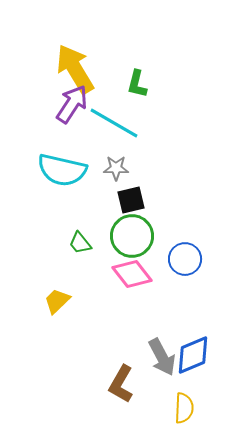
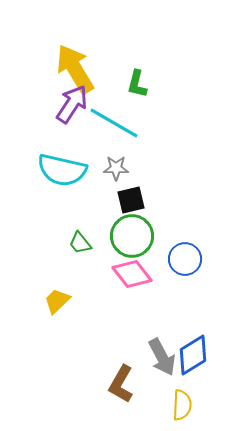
blue diamond: rotated 9 degrees counterclockwise
yellow semicircle: moved 2 px left, 3 px up
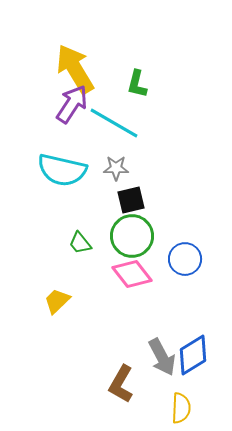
yellow semicircle: moved 1 px left, 3 px down
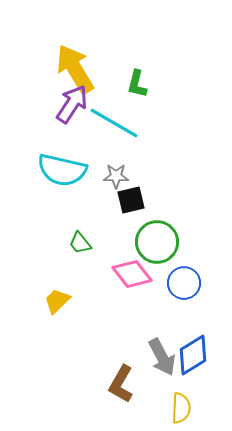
gray star: moved 8 px down
green circle: moved 25 px right, 6 px down
blue circle: moved 1 px left, 24 px down
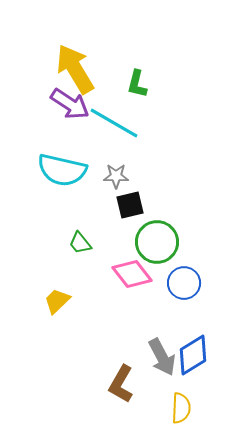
purple arrow: moved 2 px left; rotated 90 degrees clockwise
black square: moved 1 px left, 5 px down
